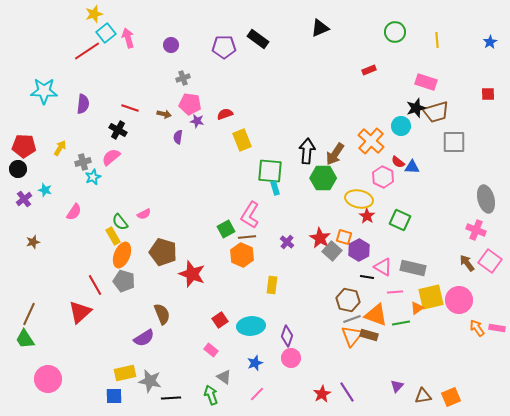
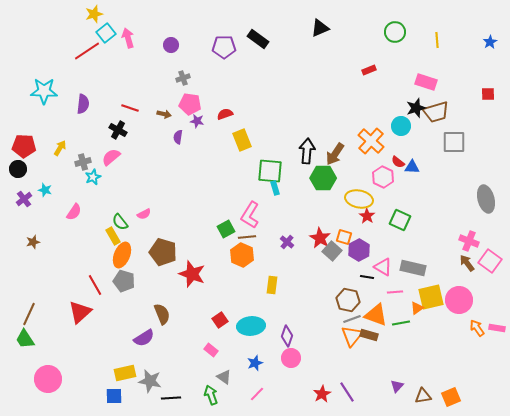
pink cross at (476, 230): moved 7 px left, 11 px down
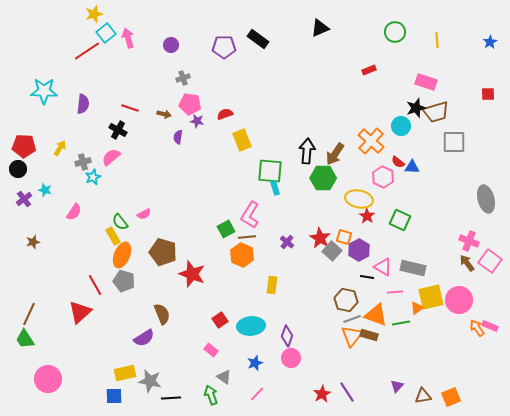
brown hexagon at (348, 300): moved 2 px left
pink rectangle at (497, 328): moved 7 px left, 2 px up; rotated 14 degrees clockwise
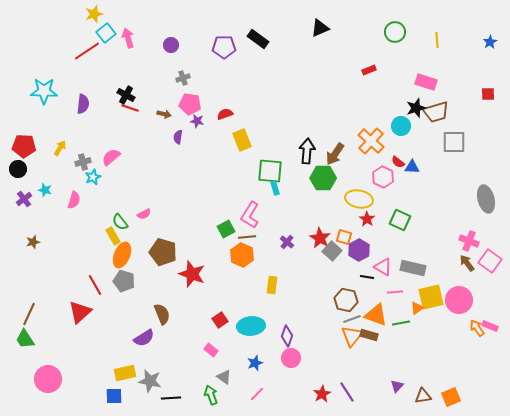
black cross at (118, 130): moved 8 px right, 35 px up
pink semicircle at (74, 212): moved 12 px up; rotated 18 degrees counterclockwise
red star at (367, 216): moved 3 px down
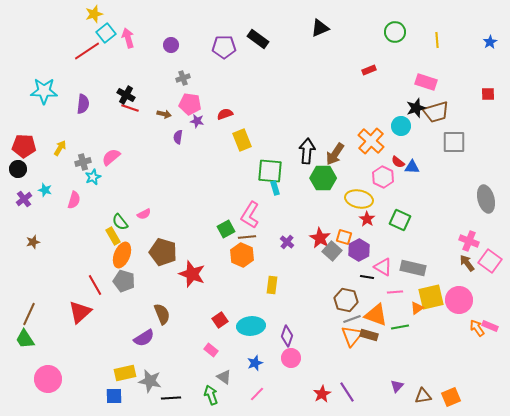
green line at (401, 323): moved 1 px left, 4 px down
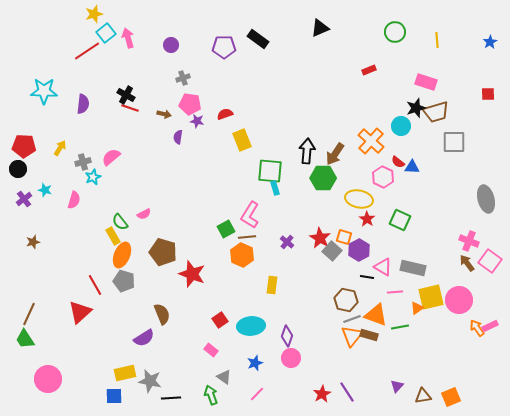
pink rectangle at (490, 326): rotated 49 degrees counterclockwise
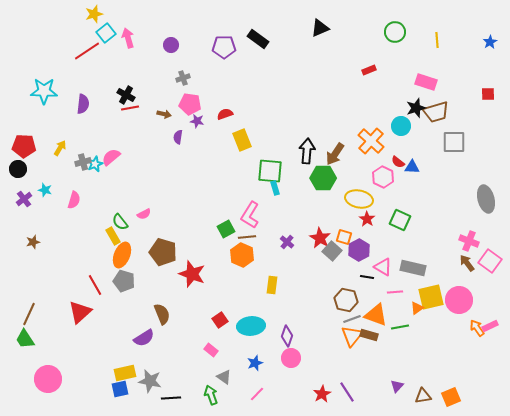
red line at (130, 108): rotated 30 degrees counterclockwise
cyan star at (93, 177): moved 2 px right, 13 px up
blue square at (114, 396): moved 6 px right, 7 px up; rotated 12 degrees counterclockwise
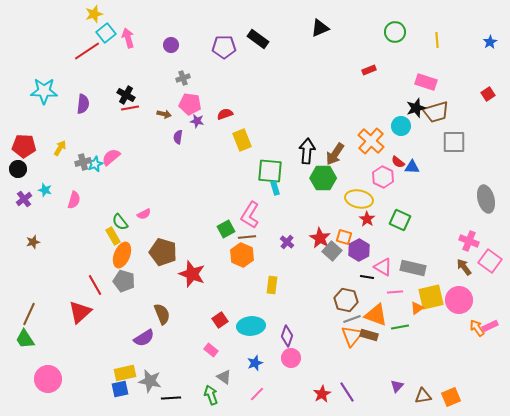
red square at (488, 94): rotated 32 degrees counterclockwise
brown arrow at (467, 263): moved 3 px left, 4 px down
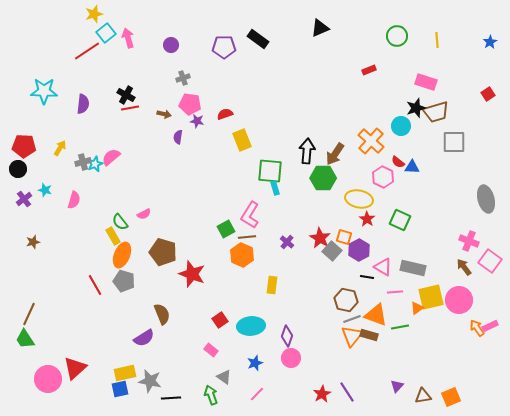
green circle at (395, 32): moved 2 px right, 4 px down
red triangle at (80, 312): moved 5 px left, 56 px down
